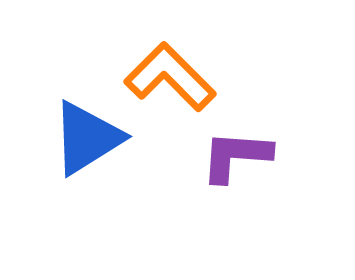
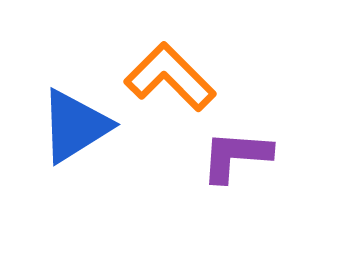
blue triangle: moved 12 px left, 12 px up
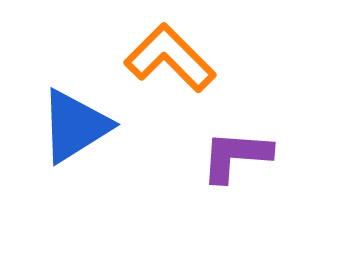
orange L-shape: moved 19 px up
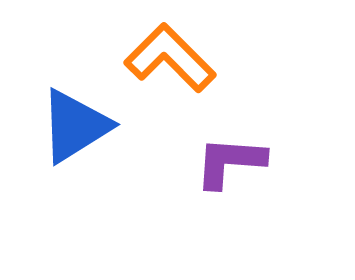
purple L-shape: moved 6 px left, 6 px down
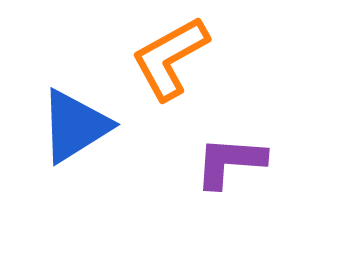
orange L-shape: rotated 74 degrees counterclockwise
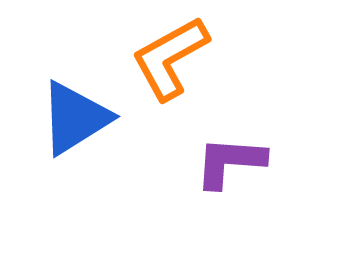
blue triangle: moved 8 px up
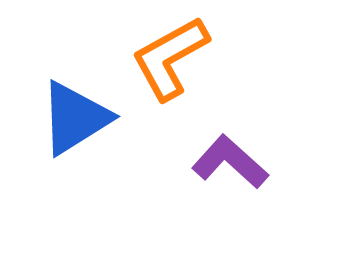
purple L-shape: rotated 38 degrees clockwise
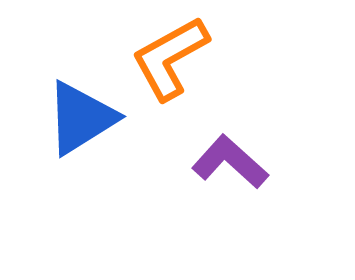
blue triangle: moved 6 px right
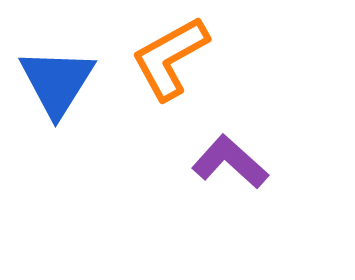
blue triangle: moved 24 px left, 36 px up; rotated 26 degrees counterclockwise
